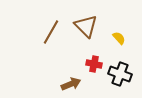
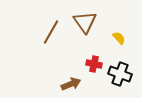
brown triangle: moved 1 px left, 4 px up; rotated 10 degrees clockwise
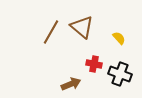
brown triangle: moved 3 px left, 5 px down; rotated 15 degrees counterclockwise
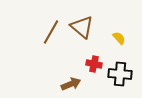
black cross: rotated 15 degrees counterclockwise
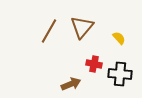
brown triangle: rotated 30 degrees clockwise
brown line: moved 2 px left, 1 px up
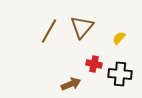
yellow semicircle: rotated 96 degrees counterclockwise
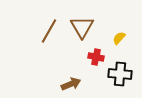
brown triangle: rotated 10 degrees counterclockwise
red cross: moved 2 px right, 7 px up
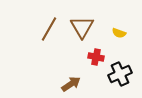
brown line: moved 2 px up
yellow semicircle: moved 5 px up; rotated 112 degrees counterclockwise
black cross: rotated 30 degrees counterclockwise
brown arrow: rotated 12 degrees counterclockwise
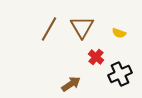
red cross: rotated 28 degrees clockwise
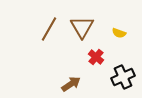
black cross: moved 3 px right, 3 px down
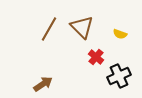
brown triangle: rotated 15 degrees counterclockwise
yellow semicircle: moved 1 px right, 1 px down
black cross: moved 4 px left, 1 px up
brown arrow: moved 28 px left
